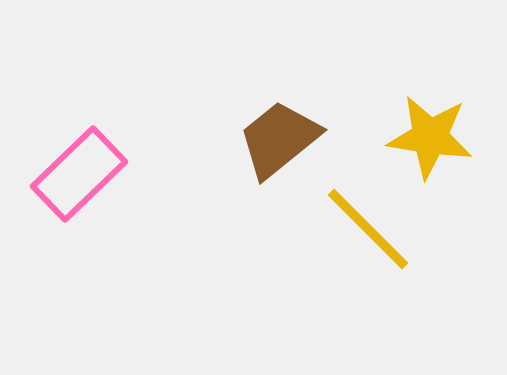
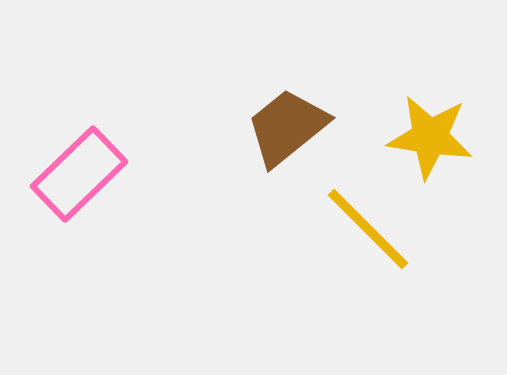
brown trapezoid: moved 8 px right, 12 px up
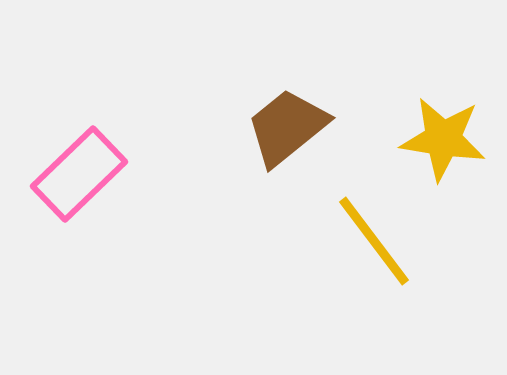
yellow star: moved 13 px right, 2 px down
yellow line: moved 6 px right, 12 px down; rotated 8 degrees clockwise
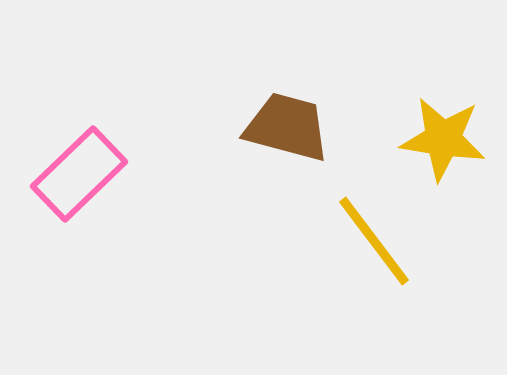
brown trapezoid: rotated 54 degrees clockwise
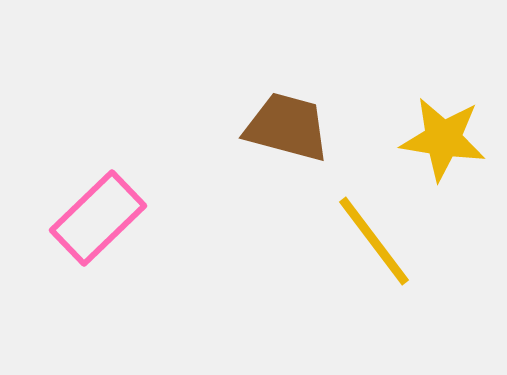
pink rectangle: moved 19 px right, 44 px down
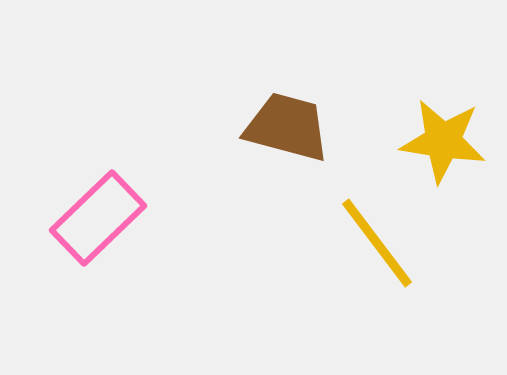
yellow star: moved 2 px down
yellow line: moved 3 px right, 2 px down
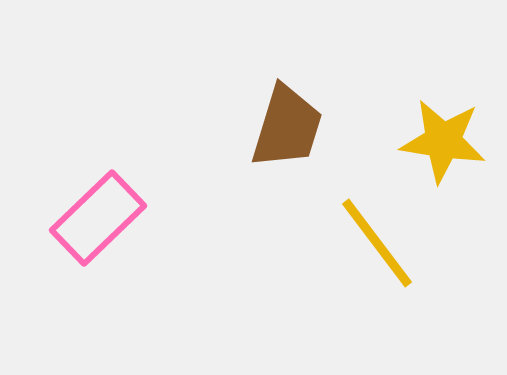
brown trapezoid: rotated 92 degrees clockwise
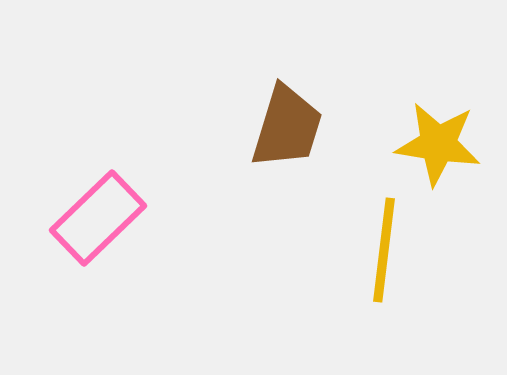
yellow star: moved 5 px left, 3 px down
yellow line: moved 7 px right, 7 px down; rotated 44 degrees clockwise
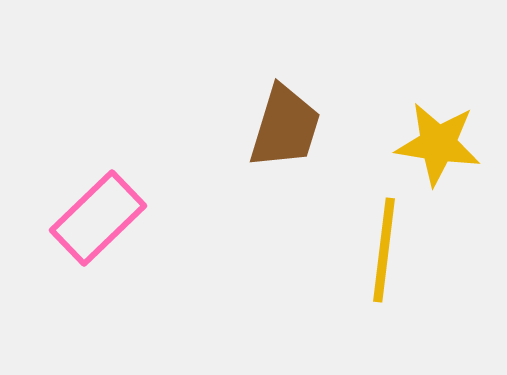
brown trapezoid: moved 2 px left
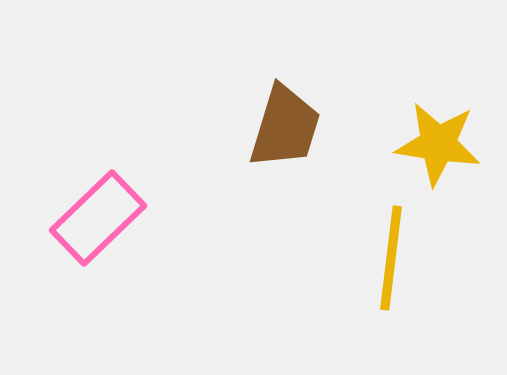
yellow line: moved 7 px right, 8 px down
